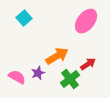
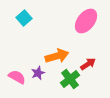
orange arrow: rotated 15 degrees clockwise
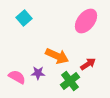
orange arrow: rotated 40 degrees clockwise
purple star: rotated 24 degrees clockwise
green cross: moved 2 px down
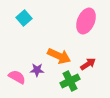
pink ellipse: rotated 15 degrees counterclockwise
orange arrow: moved 2 px right
purple star: moved 1 px left, 3 px up
green cross: rotated 12 degrees clockwise
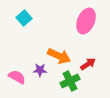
purple star: moved 3 px right
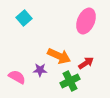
red arrow: moved 2 px left, 1 px up
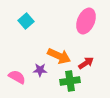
cyan square: moved 2 px right, 3 px down
green cross: rotated 18 degrees clockwise
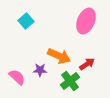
red arrow: moved 1 px right, 1 px down
pink semicircle: rotated 12 degrees clockwise
green cross: rotated 30 degrees counterclockwise
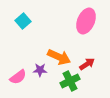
cyan square: moved 3 px left
orange arrow: moved 1 px down
pink semicircle: moved 1 px right; rotated 102 degrees clockwise
green cross: rotated 12 degrees clockwise
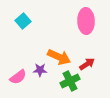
pink ellipse: rotated 25 degrees counterclockwise
